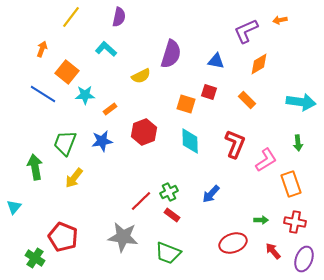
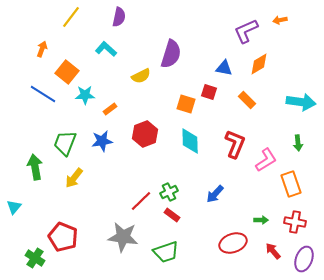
blue triangle at (216, 61): moved 8 px right, 7 px down
red hexagon at (144, 132): moved 1 px right, 2 px down
blue arrow at (211, 194): moved 4 px right
green trapezoid at (168, 253): moved 2 px left, 1 px up; rotated 40 degrees counterclockwise
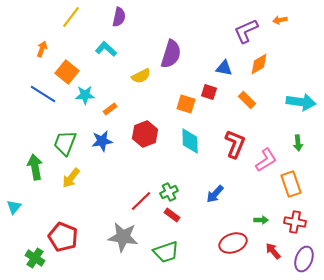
yellow arrow at (74, 178): moved 3 px left
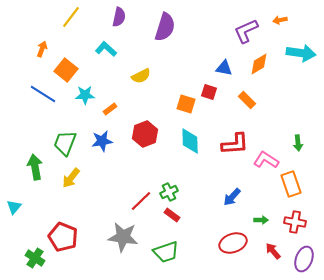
purple semicircle at (171, 54): moved 6 px left, 27 px up
orange square at (67, 72): moved 1 px left, 2 px up
cyan arrow at (301, 102): moved 49 px up
red L-shape at (235, 144): rotated 64 degrees clockwise
pink L-shape at (266, 160): rotated 115 degrees counterclockwise
blue arrow at (215, 194): moved 17 px right, 3 px down
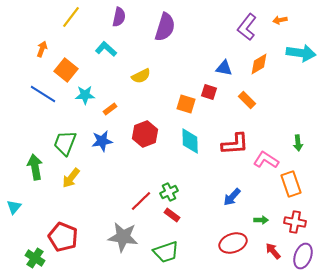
purple L-shape at (246, 31): moved 1 px right, 4 px up; rotated 28 degrees counterclockwise
purple ellipse at (304, 259): moved 1 px left, 3 px up
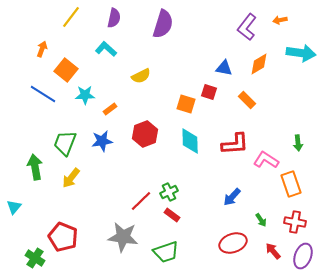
purple semicircle at (119, 17): moved 5 px left, 1 px down
purple semicircle at (165, 27): moved 2 px left, 3 px up
green arrow at (261, 220): rotated 56 degrees clockwise
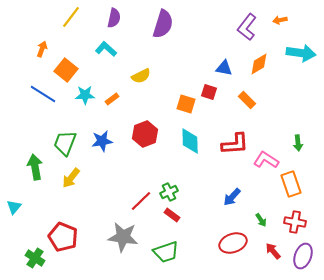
orange rectangle at (110, 109): moved 2 px right, 10 px up
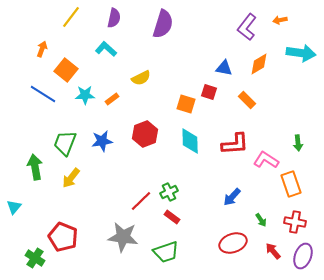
yellow semicircle at (141, 76): moved 2 px down
red rectangle at (172, 215): moved 2 px down
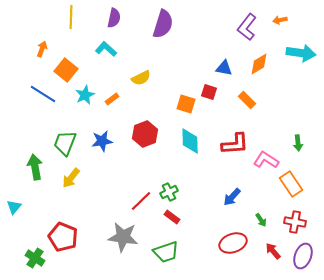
yellow line at (71, 17): rotated 35 degrees counterclockwise
cyan star at (85, 95): rotated 24 degrees counterclockwise
orange rectangle at (291, 184): rotated 15 degrees counterclockwise
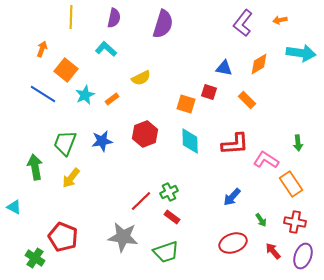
purple L-shape at (247, 27): moved 4 px left, 4 px up
cyan triangle at (14, 207): rotated 42 degrees counterclockwise
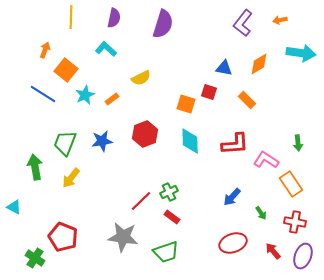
orange arrow at (42, 49): moved 3 px right, 1 px down
green arrow at (261, 220): moved 7 px up
